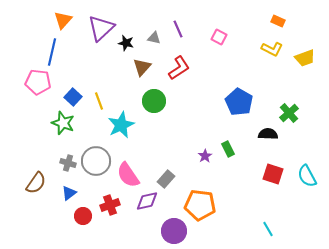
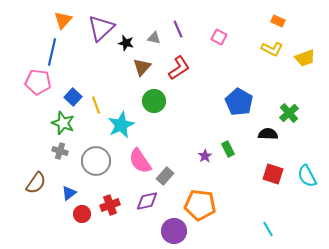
yellow line: moved 3 px left, 4 px down
gray cross: moved 8 px left, 12 px up
pink semicircle: moved 12 px right, 14 px up
gray rectangle: moved 1 px left, 3 px up
red circle: moved 1 px left, 2 px up
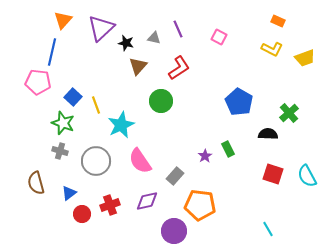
brown triangle: moved 4 px left, 1 px up
green circle: moved 7 px right
gray rectangle: moved 10 px right
brown semicircle: rotated 130 degrees clockwise
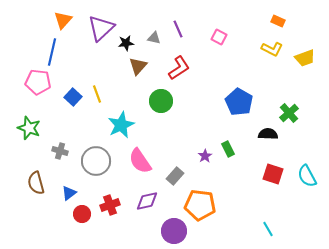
black star: rotated 21 degrees counterclockwise
yellow line: moved 1 px right, 11 px up
green star: moved 34 px left, 5 px down
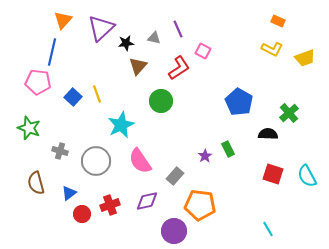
pink square: moved 16 px left, 14 px down
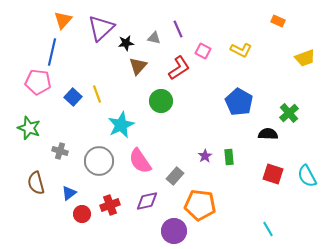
yellow L-shape: moved 31 px left, 1 px down
green rectangle: moved 1 px right, 8 px down; rotated 21 degrees clockwise
gray circle: moved 3 px right
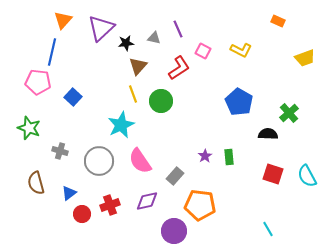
yellow line: moved 36 px right
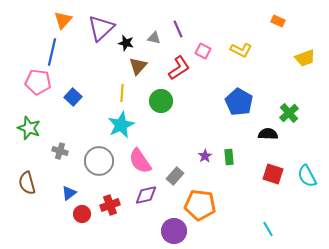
black star: rotated 21 degrees clockwise
yellow line: moved 11 px left, 1 px up; rotated 24 degrees clockwise
brown semicircle: moved 9 px left
purple diamond: moved 1 px left, 6 px up
